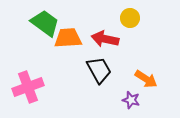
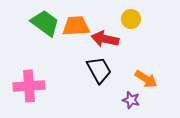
yellow circle: moved 1 px right, 1 px down
orange trapezoid: moved 8 px right, 12 px up
pink cross: moved 1 px right, 1 px up; rotated 16 degrees clockwise
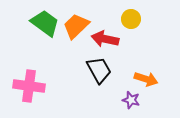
orange trapezoid: rotated 40 degrees counterclockwise
orange arrow: rotated 15 degrees counterclockwise
pink cross: rotated 12 degrees clockwise
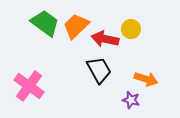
yellow circle: moved 10 px down
pink cross: rotated 28 degrees clockwise
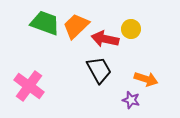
green trapezoid: rotated 16 degrees counterclockwise
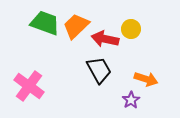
purple star: rotated 24 degrees clockwise
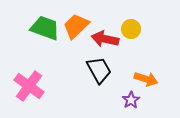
green trapezoid: moved 5 px down
